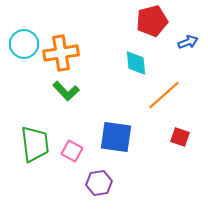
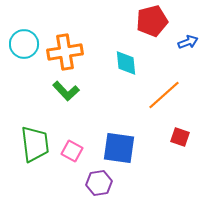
orange cross: moved 4 px right, 1 px up
cyan diamond: moved 10 px left
blue square: moved 3 px right, 11 px down
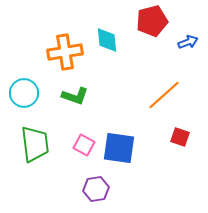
cyan circle: moved 49 px down
cyan diamond: moved 19 px left, 23 px up
green L-shape: moved 9 px right, 5 px down; rotated 28 degrees counterclockwise
pink square: moved 12 px right, 6 px up
purple hexagon: moved 3 px left, 6 px down
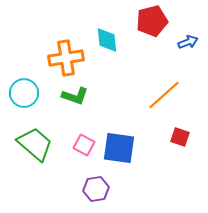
orange cross: moved 1 px right, 6 px down
green trapezoid: rotated 42 degrees counterclockwise
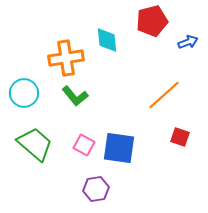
green L-shape: rotated 32 degrees clockwise
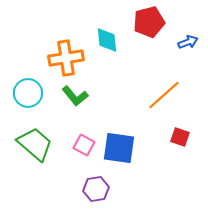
red pentagon: moved 3 px left, 1 px down
cyan circle: moved 4 px right
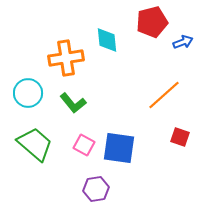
red pentagon: moved 3 px right
blue arrow: moved 5 px left
green L-shape: moved 2 px left, 7 px down
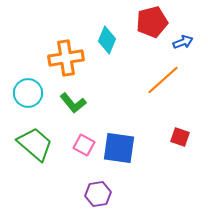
cyan diamond: rotated 28 degrees clockwise
orange line: moved 1 px left, 15 px up
purple hexagon: moved 2 px right, 5 px down
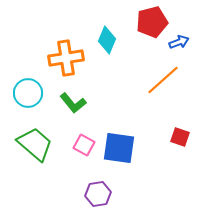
blue arrow: moved 4 px left
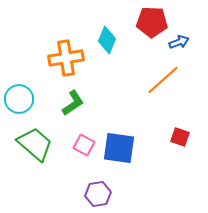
red pentagon: rotated 16 degrees clockwise
cyan circle: moved 9 px left, 6 px down
green L-shape: rotated 84 degrees counterclockwise
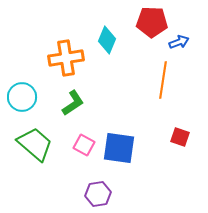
orange line: rotated 39 degrees counterclockwise
cyan circle: moved 3 px right, 2 px up
